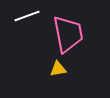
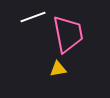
white line: moved 6 px right, 1 px down
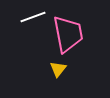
yellow triangle: rotated 42 degrees counterclockwise
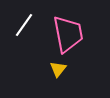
white line: moved 9 px left, 8 px down; rotated 35 degrees counterclockwise
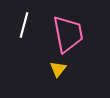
white line: rotated 20 degrees counterclockwise
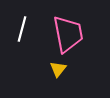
white line: moved 2 px left, 4 px down
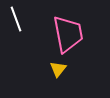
white line: moved 6 px left, 10 px up; rotated 35 degrees counterclockwise
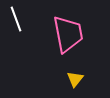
yellow triangle: moved 17 px right, 10 px down
